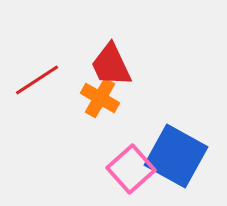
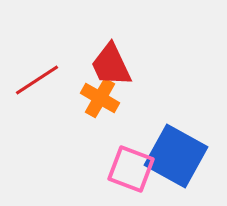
pink square: rotated 27 degrees counterclockwise
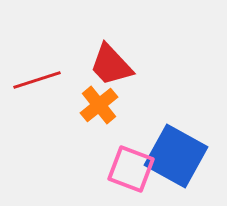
red trapezoid: rotated 18 degrees counterclockwise
red line: rotated 15 degrees clockwise
orange cross: moved 1 px left, 7 px down; rotated 21 degrees clockwise
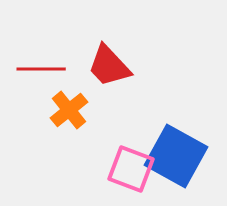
red trapezoid: moved 2 px left, 1 px down
red line: moved 4 px right, 11 px up; rotated 18 degrees clockwise
orange cross: moved 30 px left, 5 px down
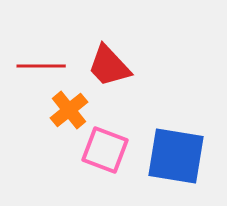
red line: moved 3 px up
blue square: rotated 20 degrees counterclockwise
pink square: moved 26 px left, 19 px up
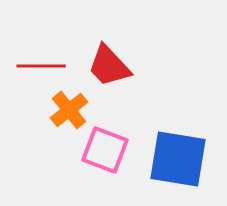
blue square: moved 2 px right, 3 px down
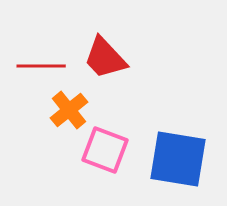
red trapezoid: moved 4 px left, 8 px up
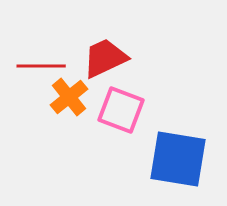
red trapezoid: rotated 108 degrees clockwise
orange cross: moved 13 px up
pink square: moved 16 px right, 40 px up
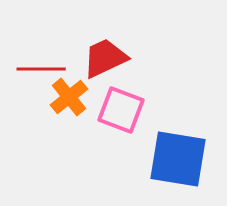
red line: moved 3 px down
